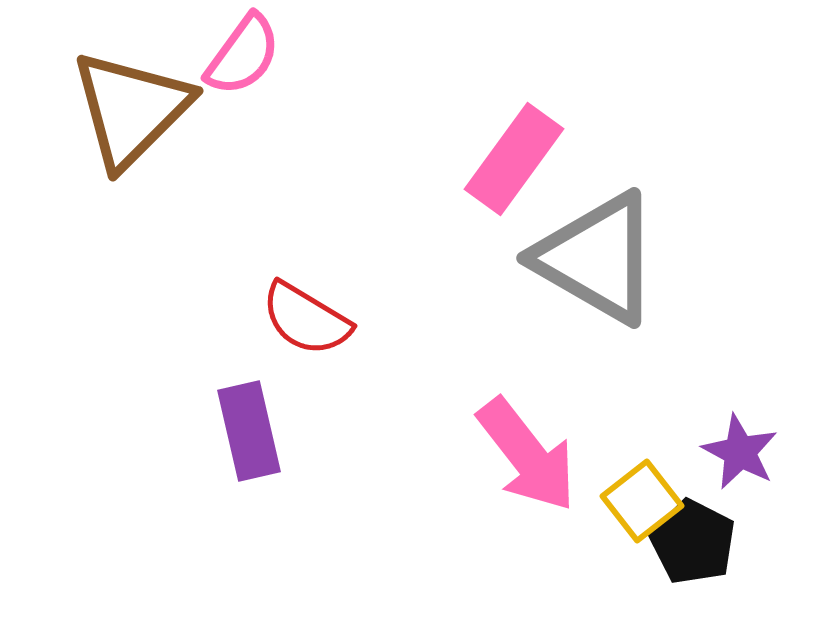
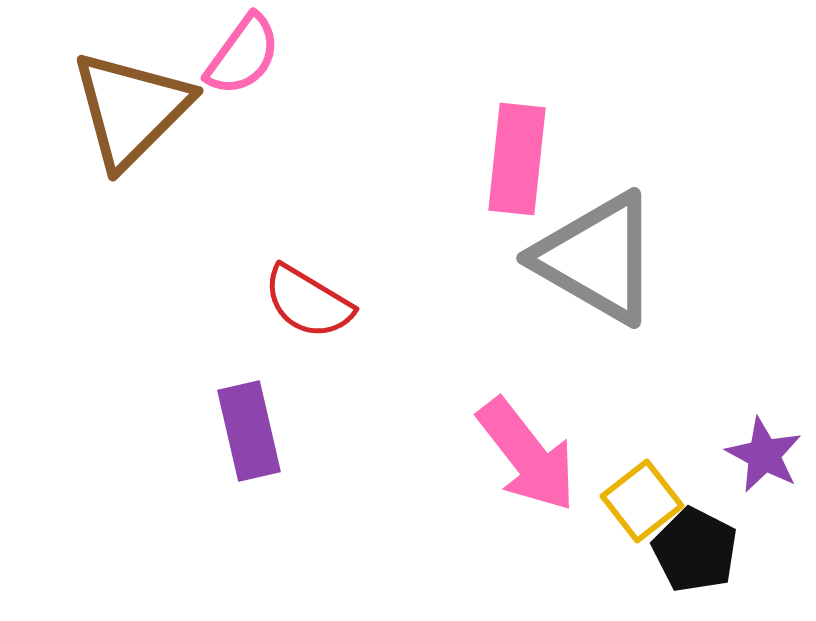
pink rectangle: moved 3 px right; rotated 30 degrees counterclockwise
red semicircle: moved 2 px right, 17 px up
purple star: moved 24 px right, 3 px down
black pentagon: moved 2 px right, 8 px down
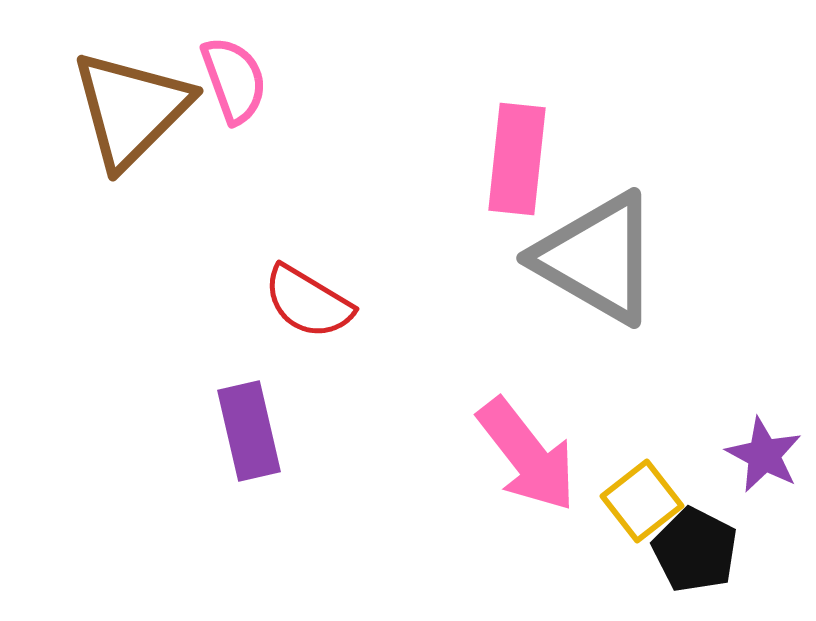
pink semicircle: moved 9 px left, 25 px down; rotated 56 degrees counterclockwise
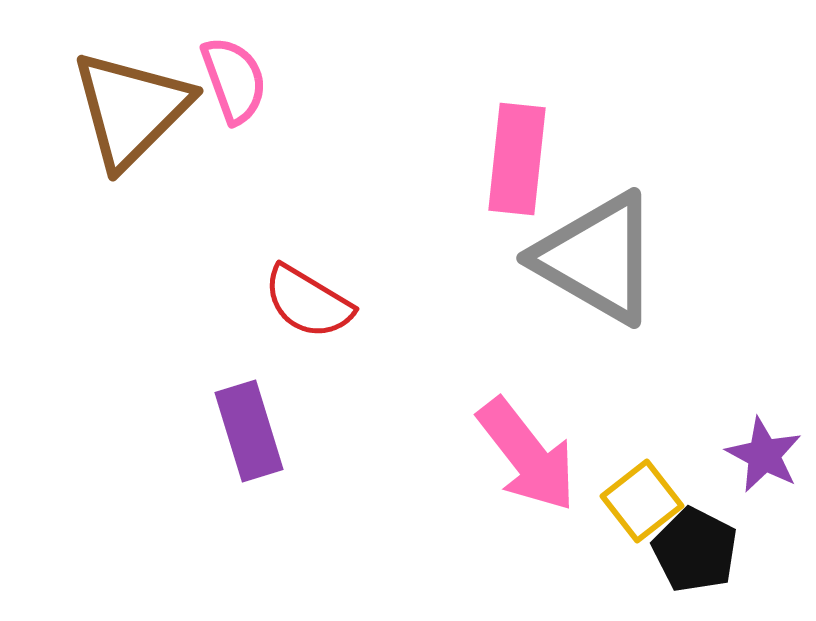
purple rectangle: rotated 4 degrees counterclockwise
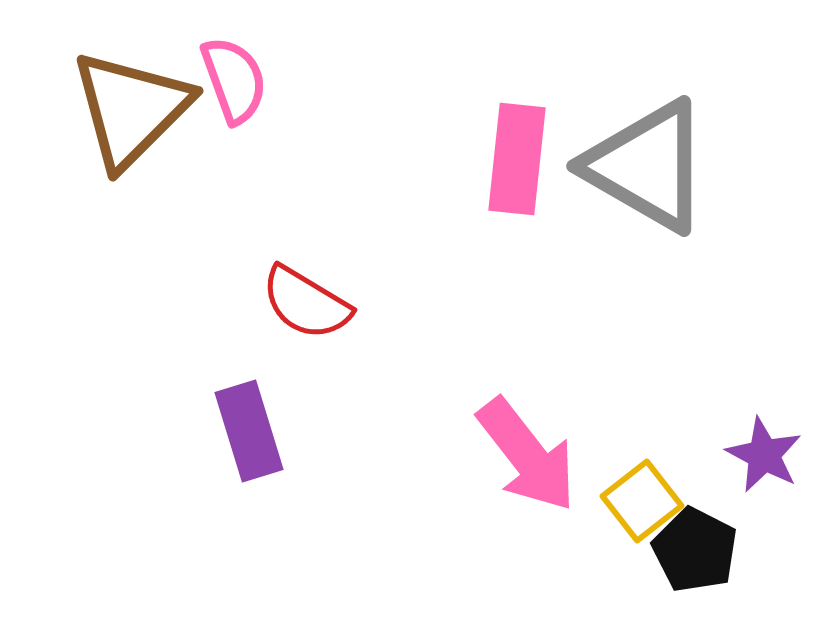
gray triangle: moved 50 px right, 92 px up
red semicircle: moved 2 px left, 1 px down
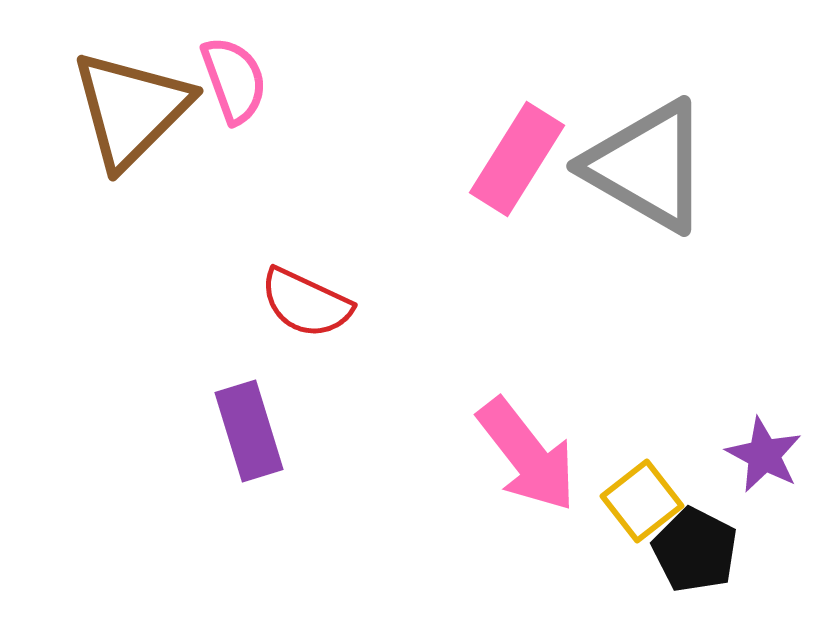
pink rectangle: rotated 26 degrees clockwise
red semicircle: rotated 6 degrees counterclockwise
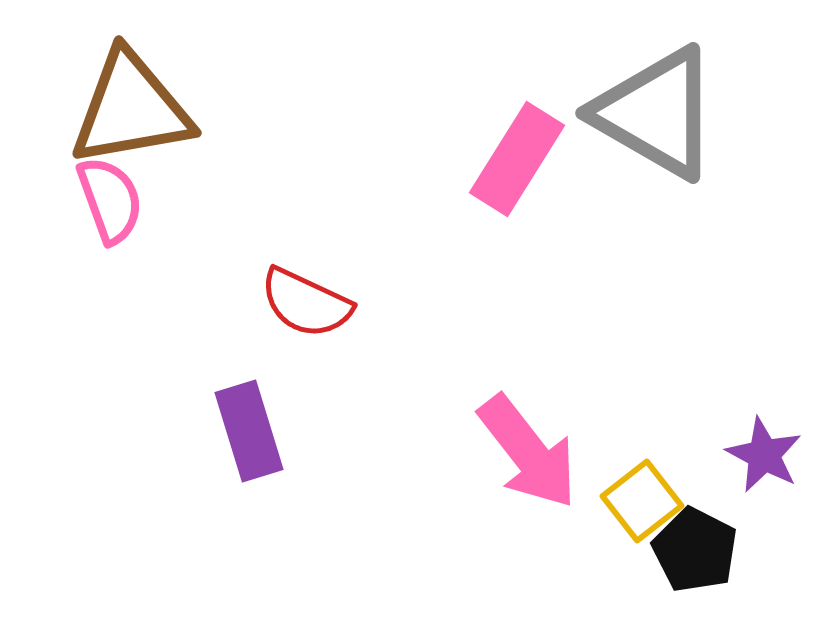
pink semicircle: moved 124 px left, 120 px down
brown triangle: rotated 35 degrees clockwise
gray triangle: moved 9 px right, 53 px up
pink arrow: moved 1 px right, 3 px up
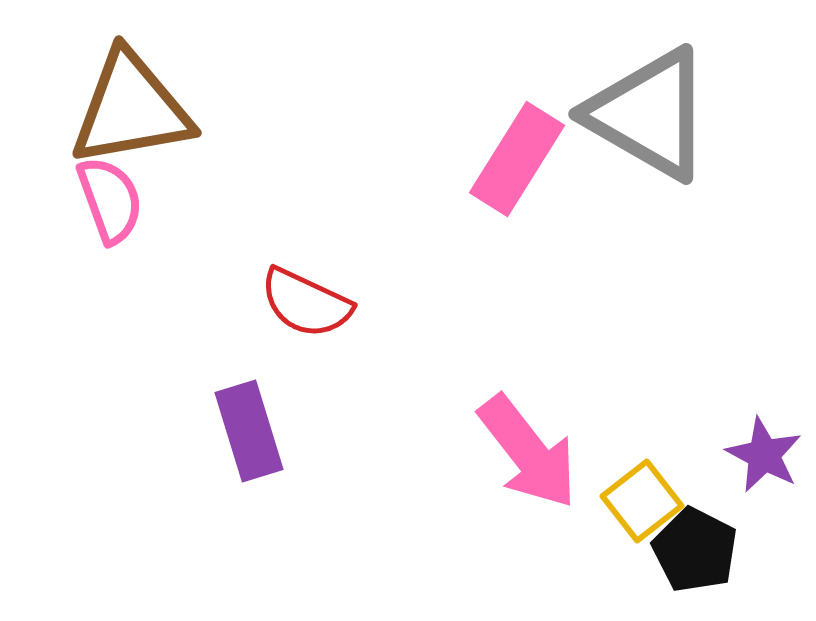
gray triangle: moved 7 px left, 1 px down
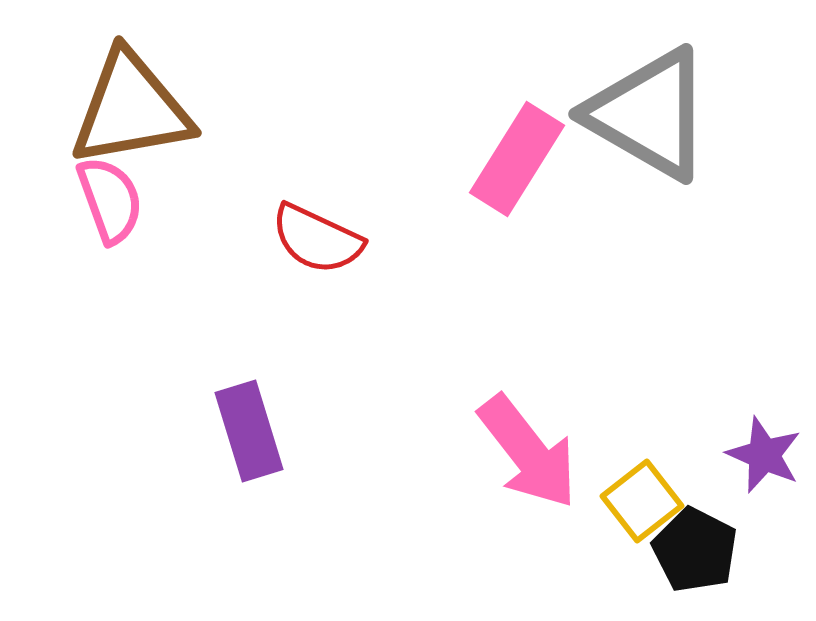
red semicircle: moved 11 px right, 64 px up
purple star: rotated 4 degrees counterclockwise
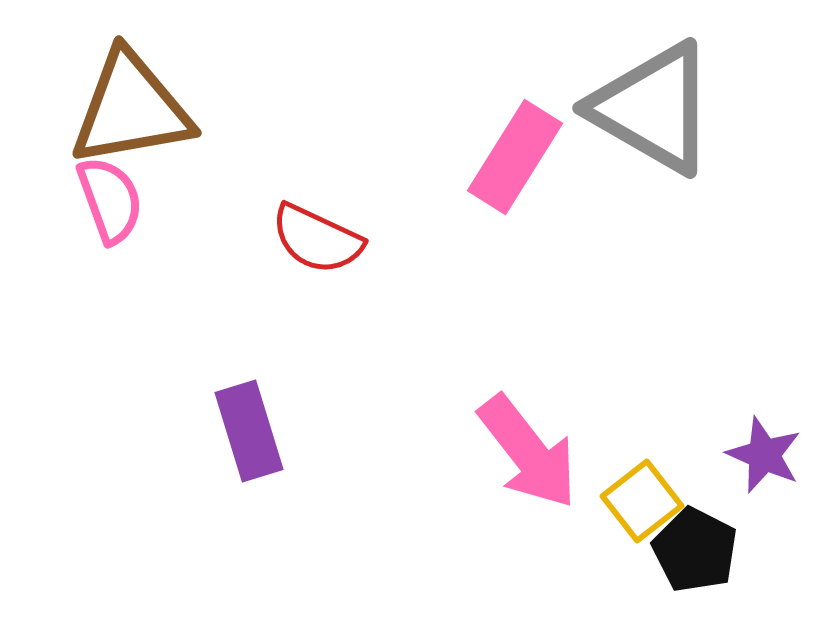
gray triangle: moved 4 px right, 6 px up
pink rectangle: moved 2 px left, 2 px up
